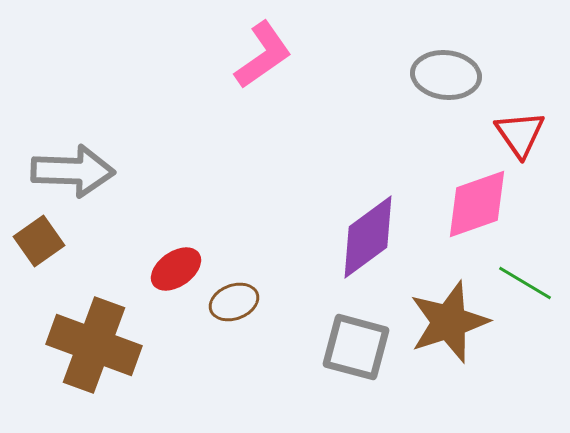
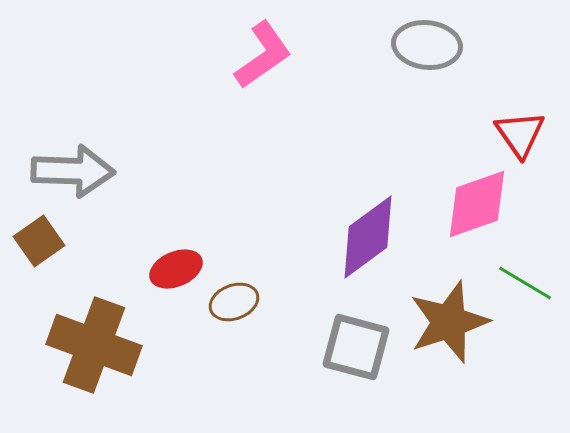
gray ellipse: moved 19 px left, 30 px up
red ellipse: rotated 12 degrees clockwise
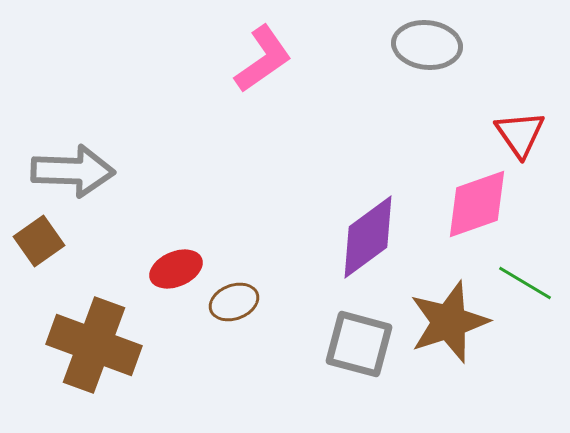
pink L-shape: moved 4 px down
gray square: moved 3 px right, 3 px up
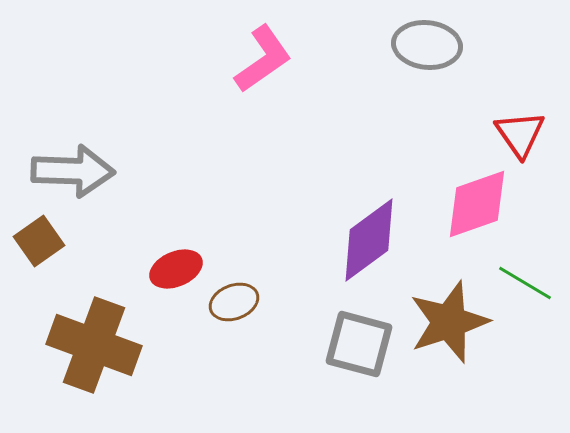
purple diamond: moved 1 px right, 3 px down
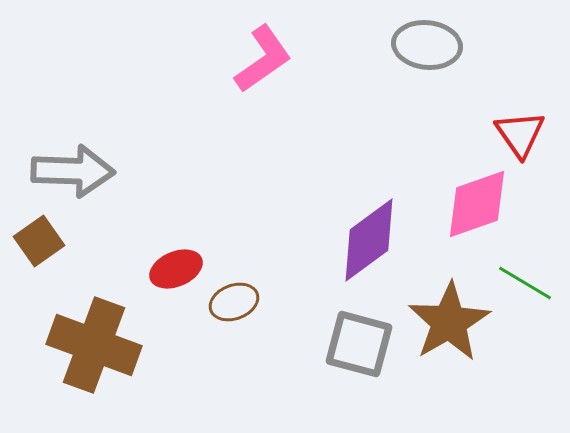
brown star: rotated 12 degrees counterclockwise
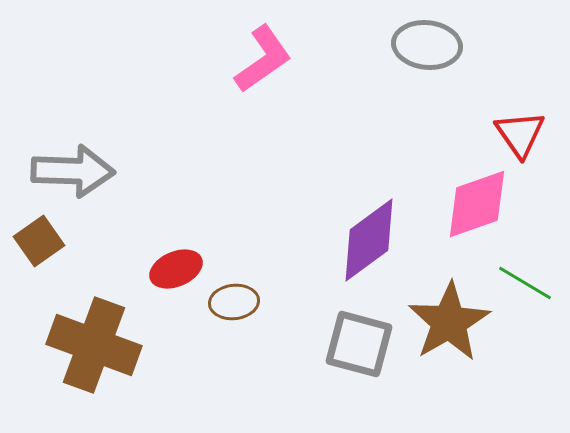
brown ellipse: rotated 15 degrees clockwise
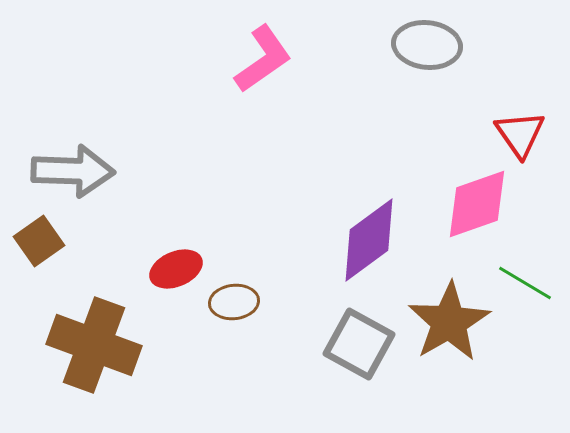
gray square: rotated 14 degrees clockwise
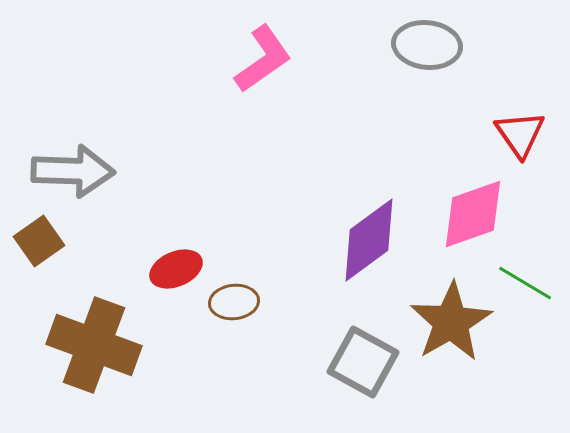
pink diamond: moved 4 px left, 10 px down
brown star: moved 2 px right
gray square: moved 4 px right, 18 px down
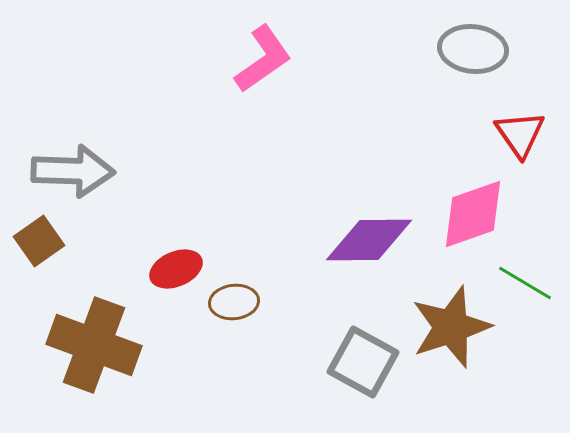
gray ellipse: moved 46 px right, 4 px down
purple diamond: rotated 36 degrees clockwise
brown star: moved 5 px down; rotated 12 degrees clockwise
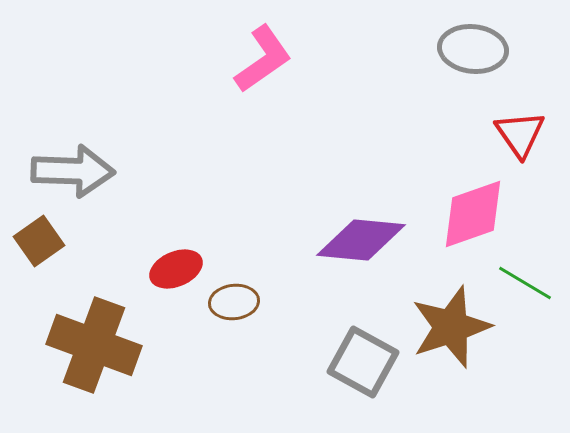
purple diamond: moved 8 px left; rotated 6 degrees clockwise
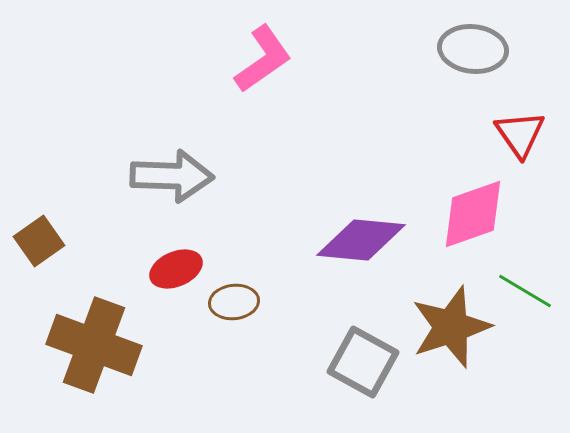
gray arrow: moved 99 px right, 5 px down
green line: moved 8 px down
